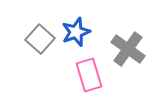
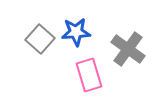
blue star: rotated 16 degrees clockwise
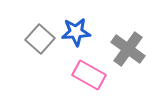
pink rectangle: rotated 44 degrees counterclockwise
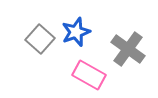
blue star: rotated 16 degrees counterclockwise
